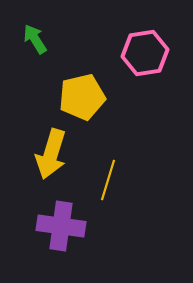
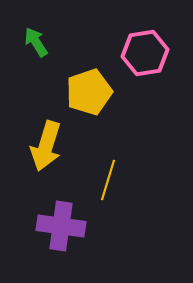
green arrow: moved 1 px right, 3 px down
yellow pentagon: moved 7 px right, 5 px up; rotated 6 degrees counterclockwise
yellow arrow: moved 5 px left, 8 px up
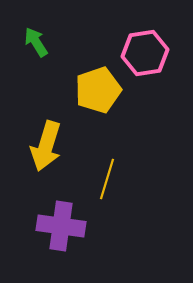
yellow pentagon: moved 9 px right, 2 px up
yellow line: moved 1 px left, 1 px up
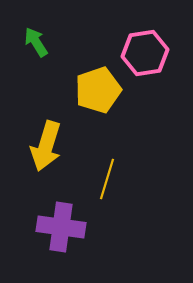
purple cross: moved 1 px down
